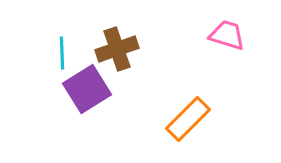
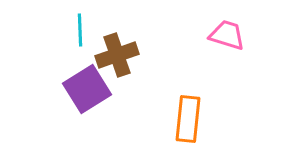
brown cross: moved 6 px down
cyan line: moved 18 px right, 23 px up
orange rectangle: rotated 39 degrees counterclockwise
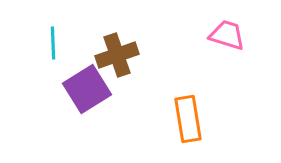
cyan line: moved 27 px left, 13 px down
orange rectangle: rotated 15 degrees counterclockwise
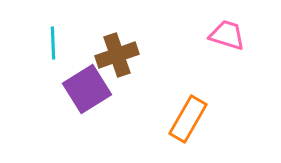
orange rectangle: rotated 39 degrees clockwise
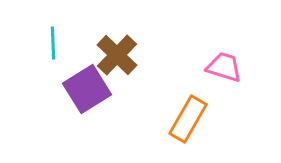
pink trapezoid: moved 3 px left, 32 px down
brown cross: rotated 27 degrees counterclockwise
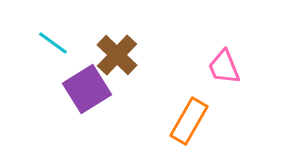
cyan line: rotated 52 degrees counterclockwise
pink trapezoid: rotated 129 degrees counterclockwise
orange rectangle: moved 1 px right, 2 px down
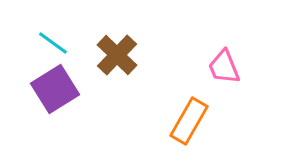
purple square: moved 32 px left
